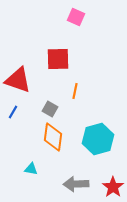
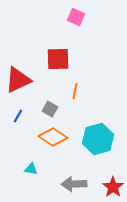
red triangle: rotated 44 degrees counterclockwise
blue line: moved 5 px right, 4 px down
orange diamond: rotated 64 degrees counterclockwise
gray arrow: moved 2 px left
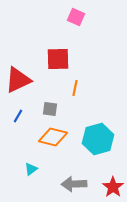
orange line: moved 3 px up
gray square: rotated 21 degrees counterclockwise
orange diamond: rotated 20 degrees counterclockwise
cyan triangle: rotated 48 degrees counterclockwise
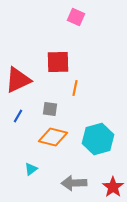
red square: moved 3 px down
gray arrow: moved 1 px up
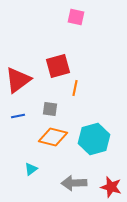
pink square: rotated 12 degrees counterclockwise
red square: moved 4 px down; rotated 15 degrees counterclockwise
red triangle: rotated 12 degrees counterclockwise
blue line: rotated 48 degrees clockwise
cyan hexagon: moved 4 px left
red star: moved 2 px left; rotated 20 degrees counterclockwise
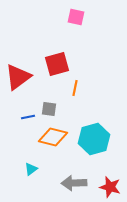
red square: moved 1 px left, 2 px up
red triangle: moved 3 px up
gray square: moved 1 px left
blue line: moved 10 px right, 1 px down
red star: moved 1 px left
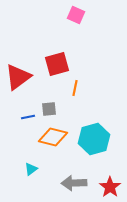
pink square: moved 2 px up; rotated 12 degrees clockwise
gray square: rotated 14 degrees counterclockwise
red star: rotated 20 degrees clockwise
